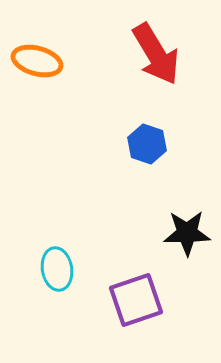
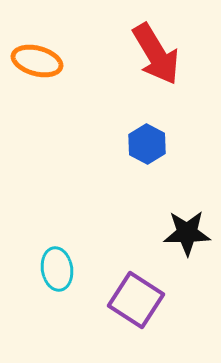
blue hexagon: rotated 9 degrees clockwise
purple square: rotated 38 degrees counterclockwise
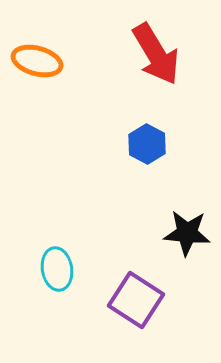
black star: rotated 6 degrees clockwise
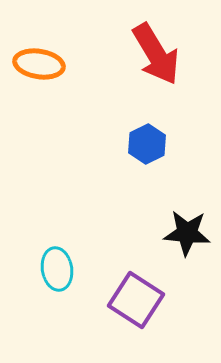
orange ellipse: moved 2 px right, 3 px down; rotated 6 degrees counterclockwise
blue hexagon: rotated 6 degrees clockwise
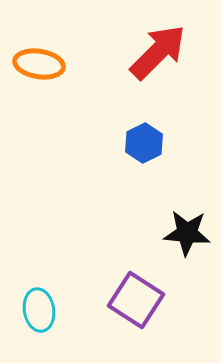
red arrow: moved 2 px right, 2 px up; rotated 104 degrees counterclockwise
blue hexagon: moved 3 px left, 1 px up
cyan ellipse: moved 18 px left, 41 px down
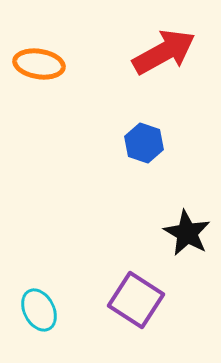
red arrow: moved 6 px right; rotated 16 degrees clockwise
blue hexagon: rotated 15 degrees counterclockwise
black star: rotated 24 degrees clockwise
cyan ellipse: rotated 18 degrees counterclockwise
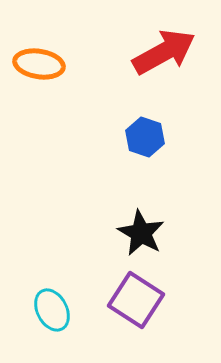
blue hexagon: moved 1 px right, 6 px up
black star: moved 46 px left
cyan ellipse: moved 13 px right
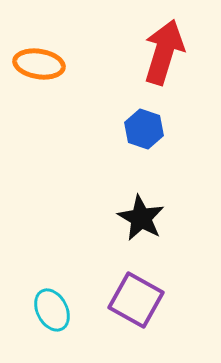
red arrow: rotated 44 degrees counterclockwise
blue hexagon: moved 1 px left, 8 px up
black star: moved 15 px up
purple square: rotated 4 degrees counterclockwise
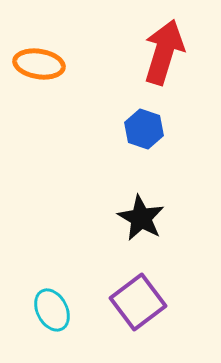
purple square: moved 2 px right, 2 px down; rotated 24 degrees clockwise
